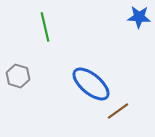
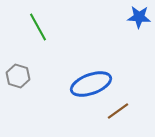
green line: moved 7 px left; rotated 16 degrees counterclockwise
blue ellipse: rotated 60 degrees counterclockwise
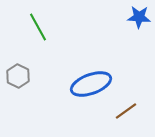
gray hexagon: rotated 10 degrees clockwise
brown line: moved 8 px right
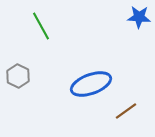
green line: moved 3 px right, 1 px up
